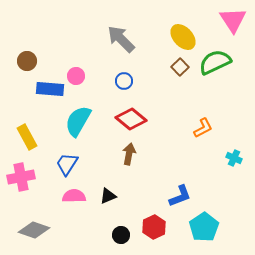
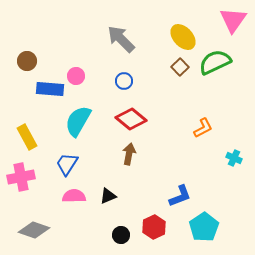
pink triangle: rotated 8 degrees clockwise
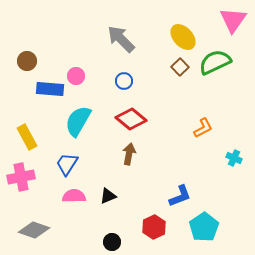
black circle: moved 9 px left, 7 px down
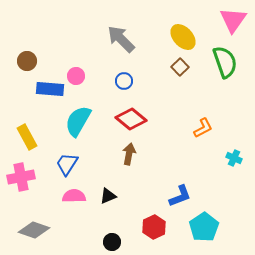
green semicircle: moved 10 px right; rotated 96 degrees clockwise
